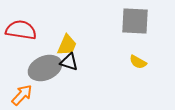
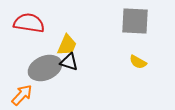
red semicircle: moved 8 px right, 7 px up
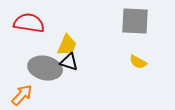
gray ellipse: rotated 36 degrees clockwise
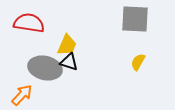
gray square: moved 2 px up
yellow semicircle: rotated 90 degrees clockwise
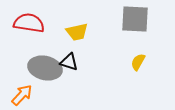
yellow trapezoid: moved 10 px right, 13 px up; rotated 55 degrees clockwise
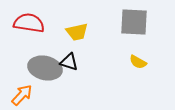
gray square: moved 1 px left, 3 px down
yellow semicircle: rotated 90 degrees counterclockwise
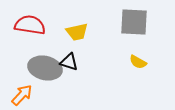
red semicircle: moved 1 px right, 2 px down
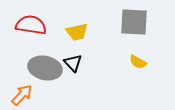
red semicircle: moved 1 px right
black triangle: moved 4 px right, 1 px down; rotated 30 degrees clockwise
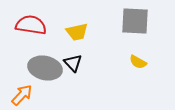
gray square: moved 1 px right, 1 px up
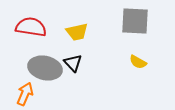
red semicircle: moved 2 px down
orange arrow: moved 3 px right, 1 px up; rotated 20 degrees counterclockwise
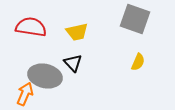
gray square: moved 2 px up; rotated 16 degrees clockwise
yellow semicircle: rotated 96 degrees counterclockwise
gray ellipse: moved 8 px down
